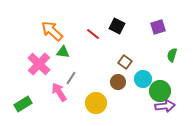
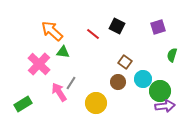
gray line: moved 5 px down
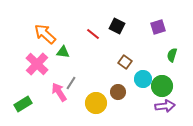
orange arrow: moved 7 px left, 3 px down
pink cross: moved 2 px left
brown circle: moved 10 px down
green circle: moved 2 px right, 5 px up
